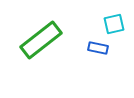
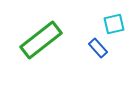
blue rectangle: rotated 36 degrees clockwise
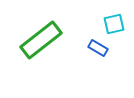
blue rectangle: rotated 18 degrees counterclockwise
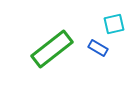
green rectangle: moved 11 px right, 9 px down
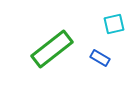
blue rectangle: moved 2 px right, 10 px down
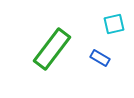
green rectangle: rotated 15 degrees counterclockwise
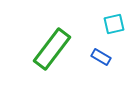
blue rectangle: moved 1 px right, 1 px up
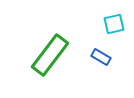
green rectangle: moved 2 px left, 6 px down
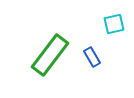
blue rectangle: moved 9 px left; rotated 30 degrees clockwise
